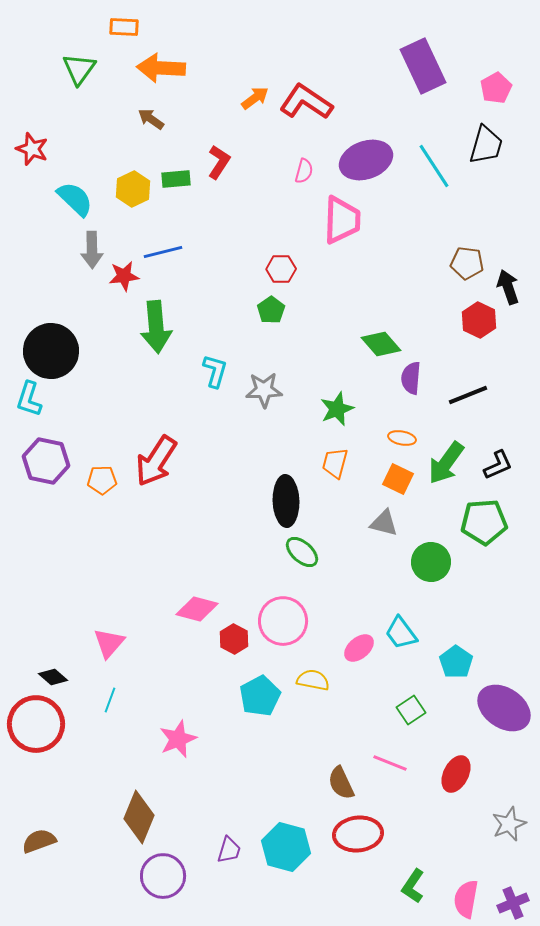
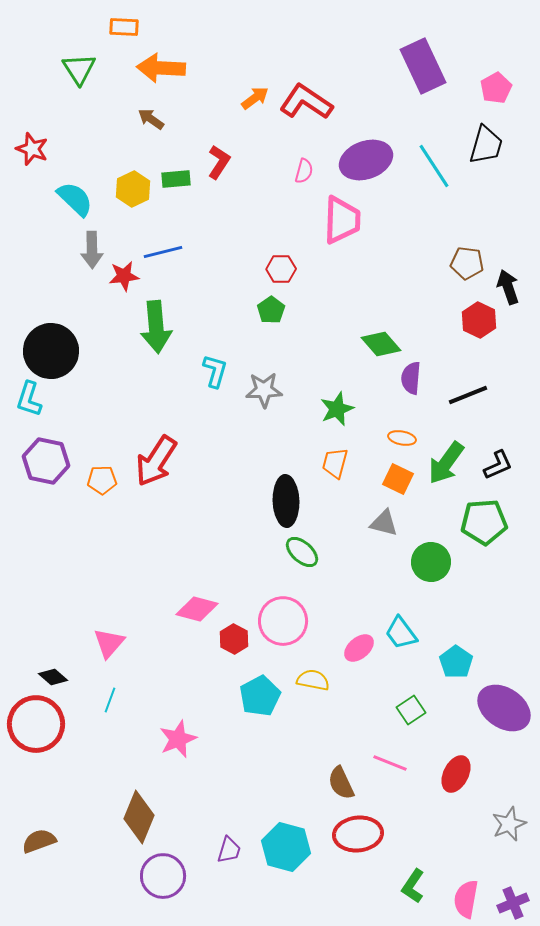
green triangle at (79, 69): rotated 9 degrees counterclockwise
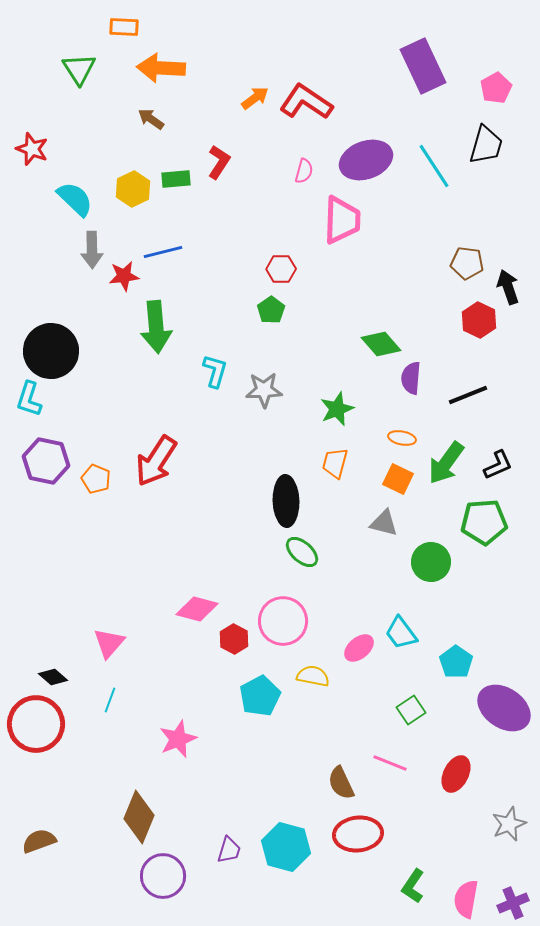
orange pentagon at (102, 480): moved 6 px left, 1 px up; rotated 24 degrees clockwise
yellow semicircle at (313, 680): moved 4 px up
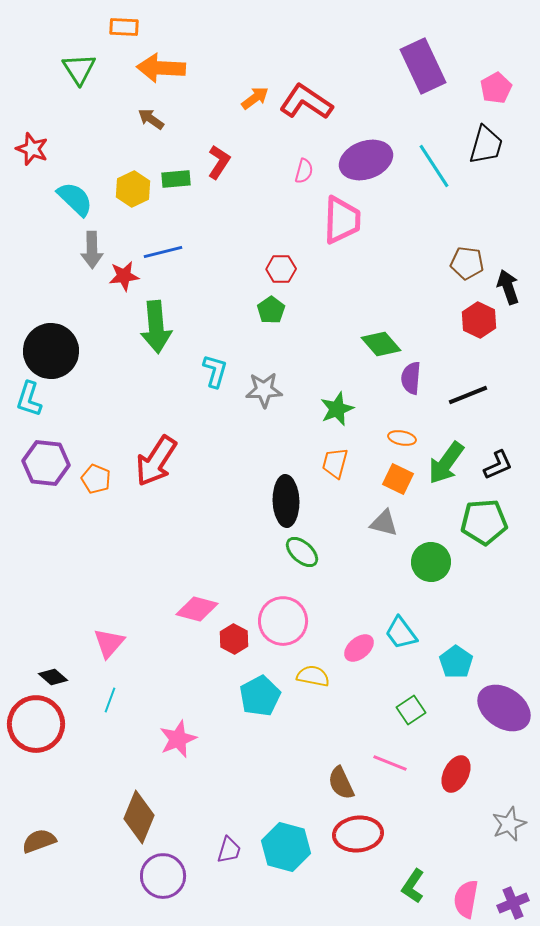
purple hexagon at (46, 461): moved 2 px down; rotated 6 degrees counterclockwise
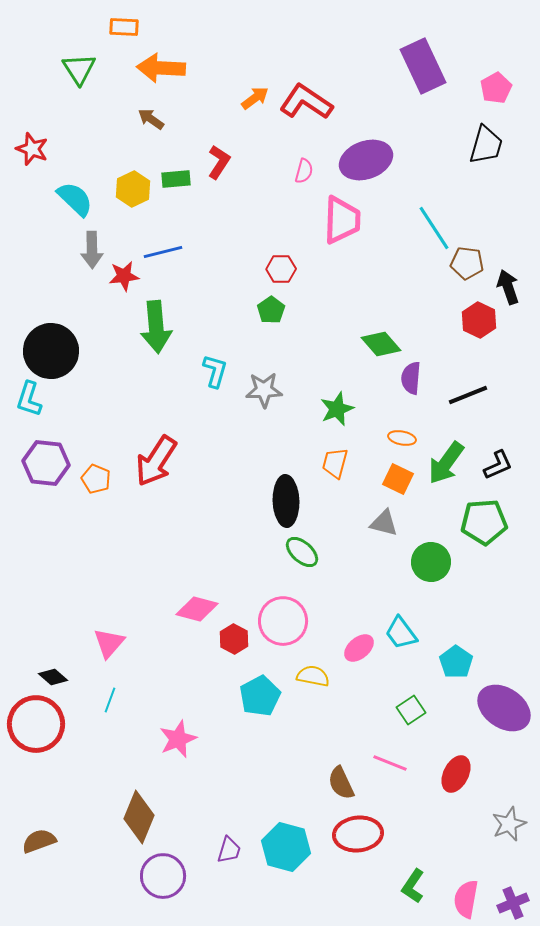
cyan line at (434, 166): moved 62 px down
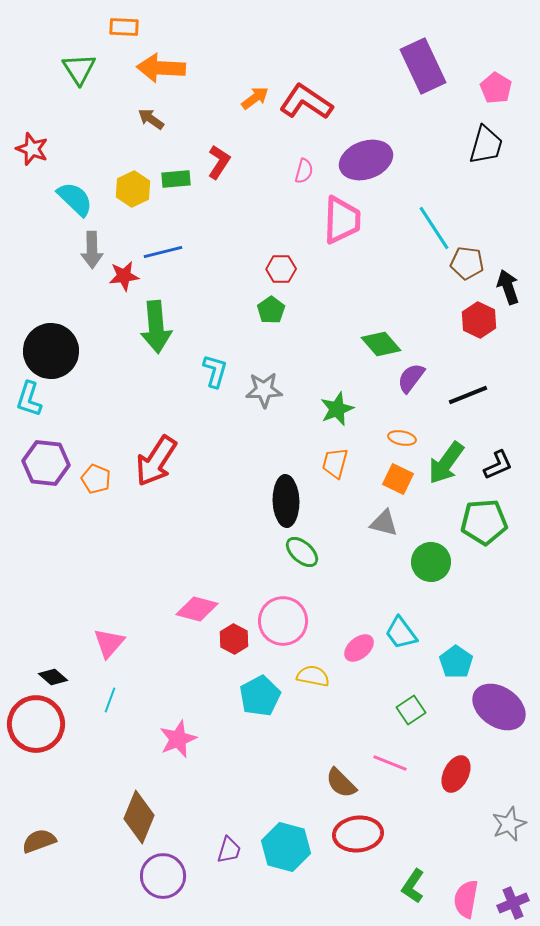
pink pentagon at (496, 88): rotated 12 degrees counterclockwise
purple semicircle at (411, 378): rotated 32 degrees clockwise
purple ellipse at (504, 708): moved 5 px left, 1 px up
brown semicircle at (341, 783): rotated 20 degrees counterclockwise
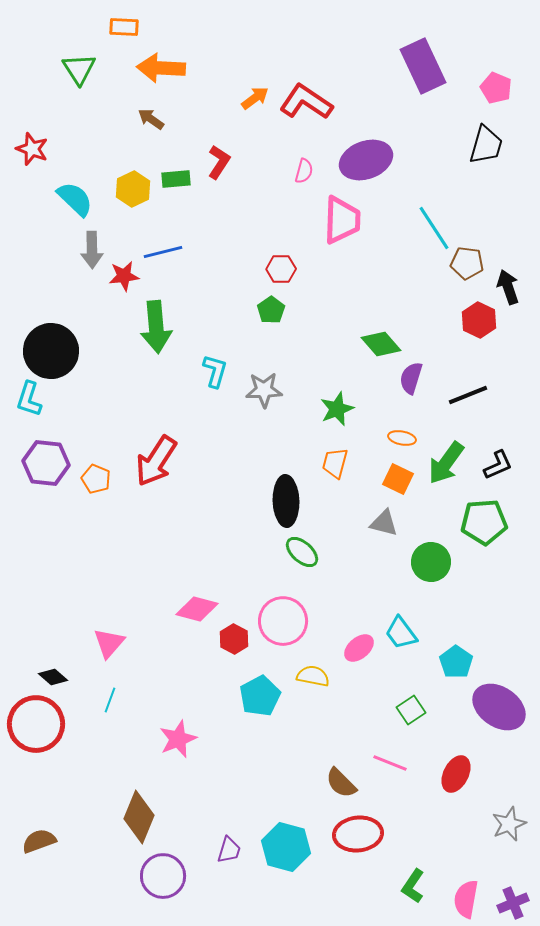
pink pentagon at (496, 88): rotated 8 degrees counterclockwise
purple semicircle at (411, 378): rotated 20 degrees counterclockwise
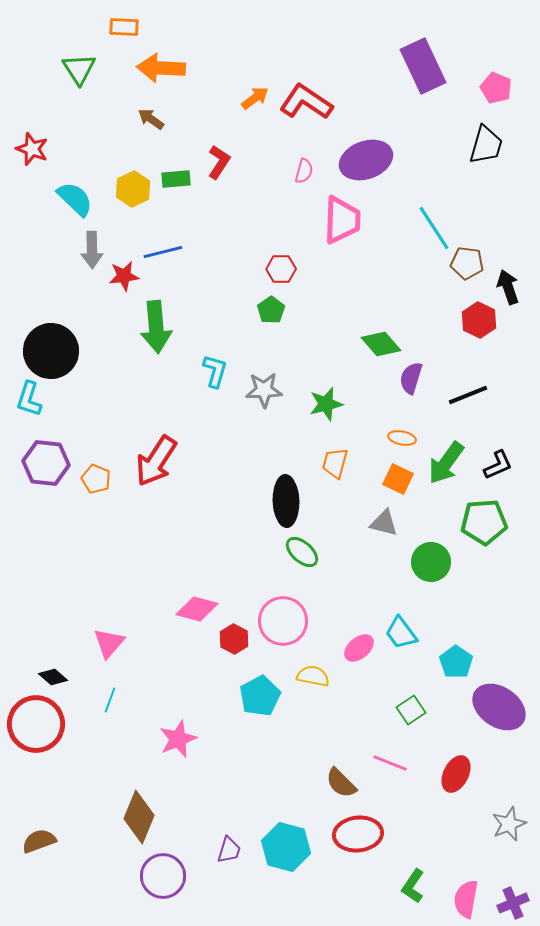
green star at (337, 409): moved 11 px left, 5 px up; rotated 8 degrees clockwise
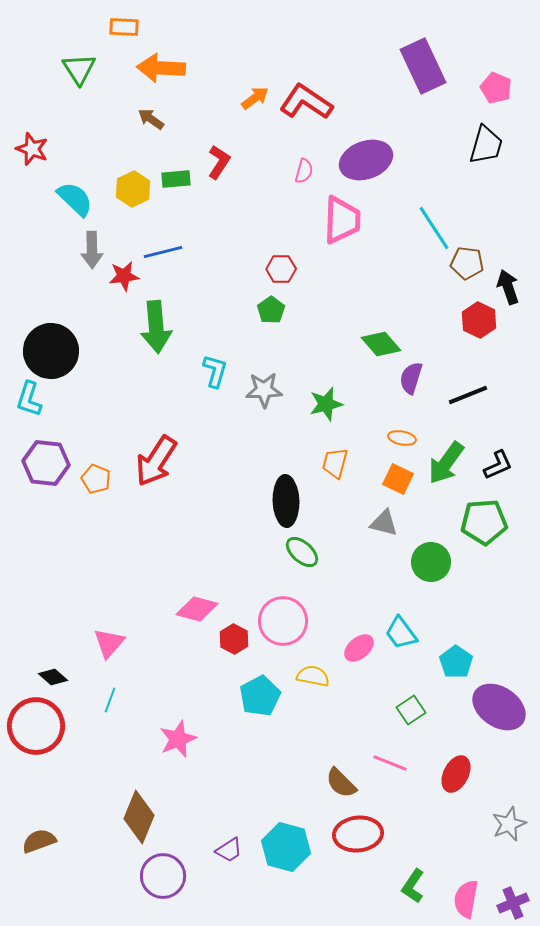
red circle at (36, 724): moved 2 px down
purple trapezoid at (229, 850): rotated 40 degrees clockwise
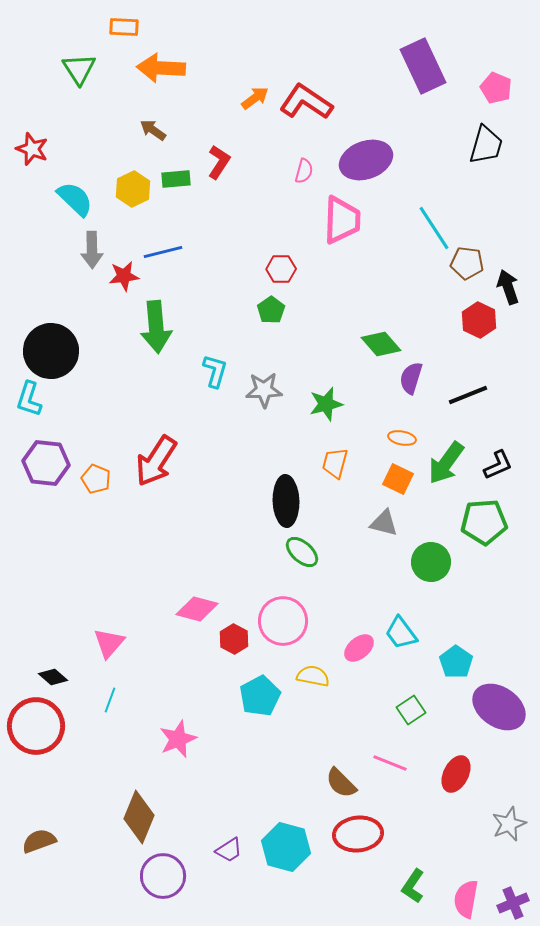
brown arrow at (151, 119): moved 2 px right, 11 px down
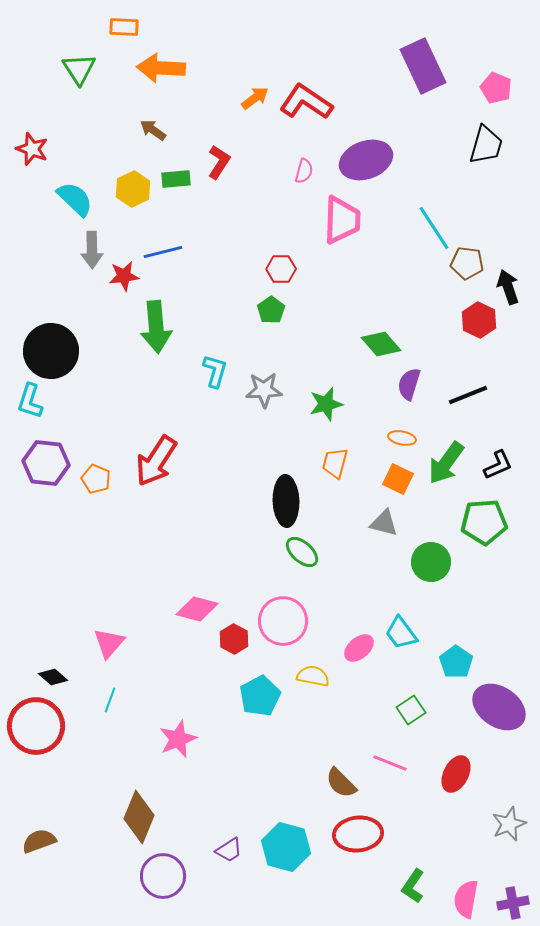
purple semicircle at (411, 378): moved 2 px left, 6 px down
cyan L-shape at (29, 399): moved 1 px right, 2 px down
purple cross at (513, 903): rotated 12 degrees clockwise
